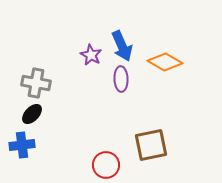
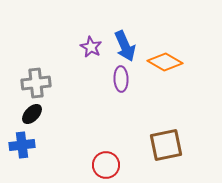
blue arrow: moved 3 px right
purple star: moved 8 px up
gray cross: rotated 16 degrees counterclockwise
brown square: moved 15 px right
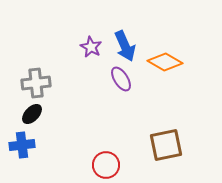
purple ellipse: rotated 30 degrees counterclockwise
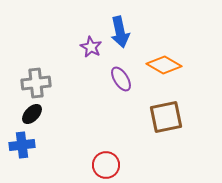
blue arrow: moved 5 px left, 14 px up; rotated 12 degrees clockwise
orange diamond: moved 1 px left, 3 px down
brown square: moved 28 px up
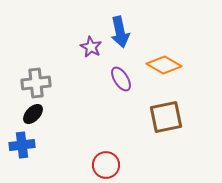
black ellipse: moved 1 px right
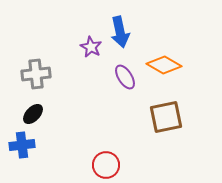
purple ellipse: moved 4 px right, 2 px up
gray cross: moved 9 px up
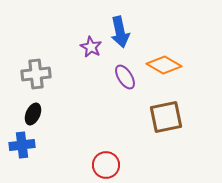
black ellipse: rotated 20 degrees counterclockwise
